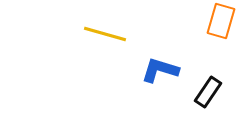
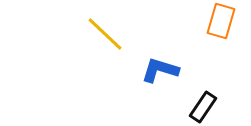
yellow line: rotated 27 degrees clockwise
black rectangle: moved 5 px left, 15 px down
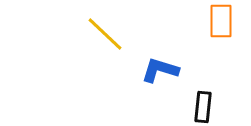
orange rectangle: rotated 16 degrees counterclockwise
black rectangle: rotated 28 degrees counterclockwise
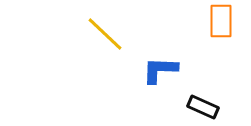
blue L-shape: rotated 15 degrees counterclockwise
black rectangle: rotated 72 degrees counterclockwise
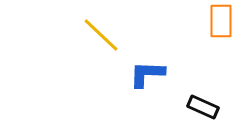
yellow line: moved 4 px left, 1 px down
blue L-shape: moved 13 px left, 4 px down
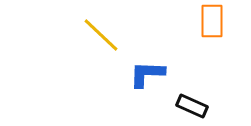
orange rectangle: moved 9 px left
black rectangle: moved 11 px left, 1 px up
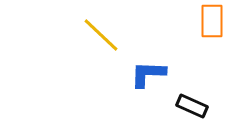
blue L-shape: moved 1 px right
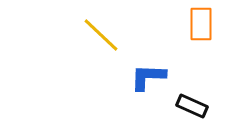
orange rectangle: moved 11 px left, 3 px down
blue L-shape: moved 3 px down
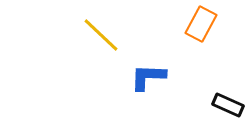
orange rectangle: rotated 28 degrees clockwise
black rectangle: moved 36 px right, 1 px up
